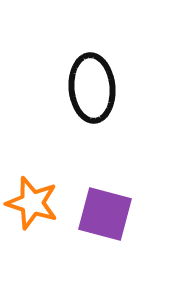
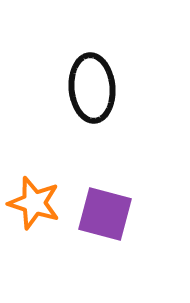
orange star: moved 2 px right
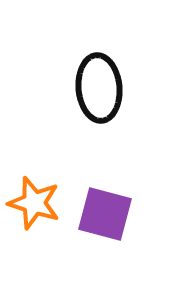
black ellipse: moved 7 px right
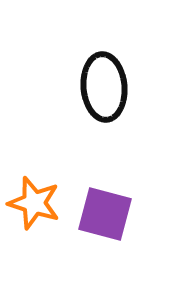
black ellipse: moved 5 px right, 1 px up
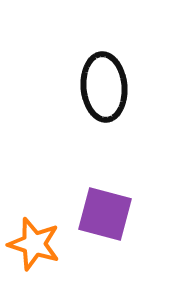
orange star: moved 41 px down
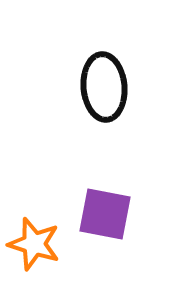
purple square: rotated 4 degrees counterclockwise
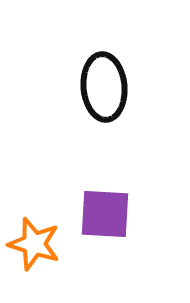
purple square: rotated 8 degrees counterclockwise
